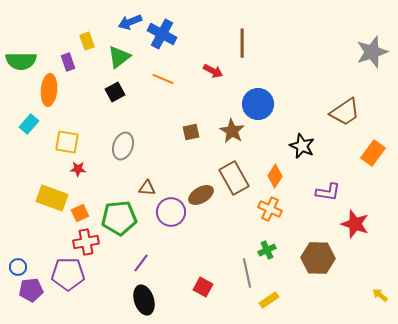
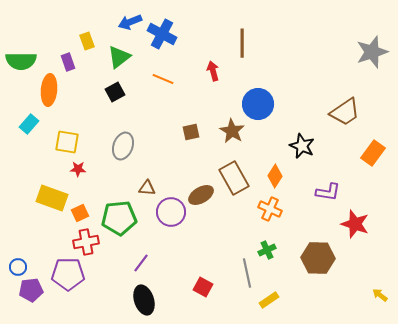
red arrow at (213, 71): rotated 132 degrees counterclockwise
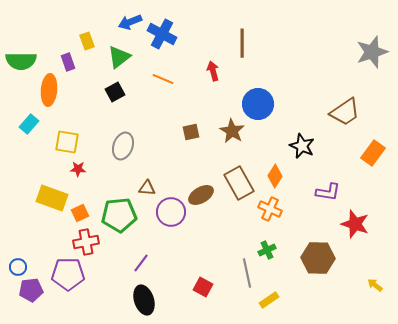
brown rectangle at (234, 178): moved 5 px right, 5 px down
green pentagon at (119, 218): moved 3 px up
yellow arrow at (380, 295): moved 5 px left, 10 px up
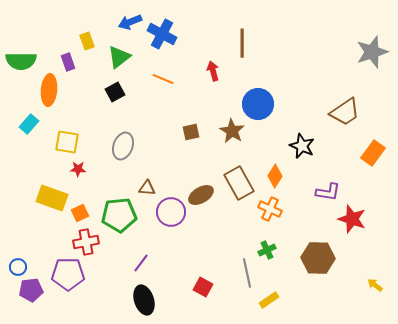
red star at (355, 224): moved 3 px left, 5 px up
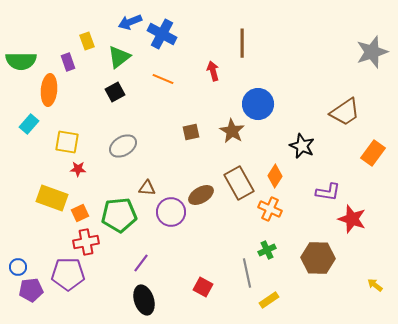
gray ellipse at (123, 146): rotated 40 degrees clockwise
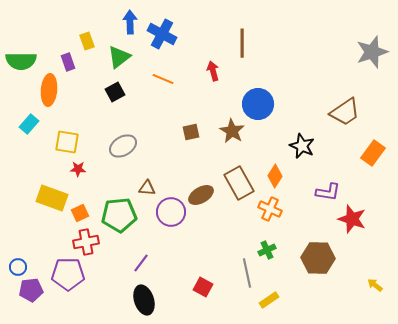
blue arrow at (130, 22): rotated 110 degrees clockwise
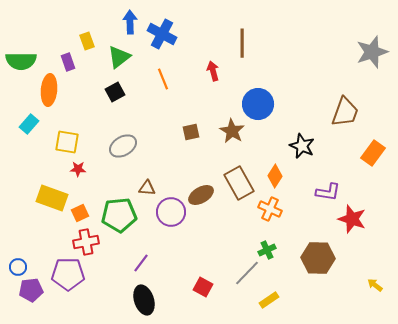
orange line at (163, 79): rotated 45 degrees clockwise
brown trapezoid at (345, 112): rotated 36 degrees counterclockwise
gray line at (247, 273): rotated 56 degrees clockwise
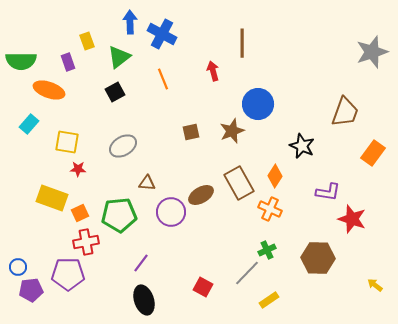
orange ellipse at (49, 90): rotated 76 degrees counterclockwise
brown star at (232, 131): rotated 20 degrees clockwise
brown triangle at (147, 188): moved 5 px up
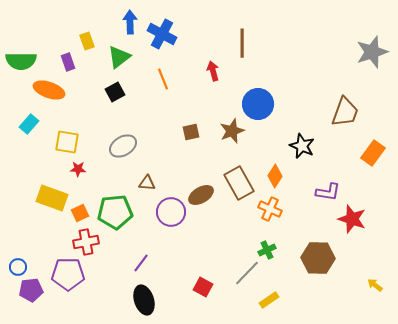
green pentagon at (119, 215): moved 4 px left, 3 px up
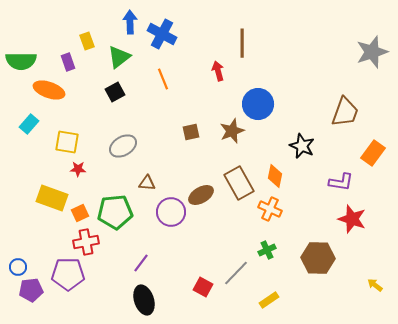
red arrow at (213, 71): moved 5 px right
orange diamond at (275, 176): rotated 20 degrees counterclockwise
purple L-shape at (328, 192): moved 13 px right, 10 px up
gray line at (247, 273): moved 11 px left
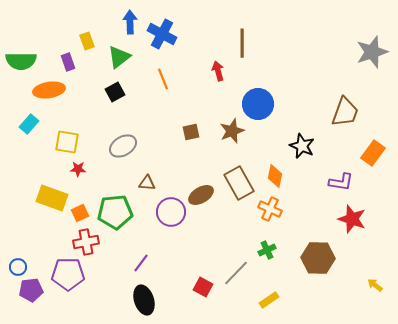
orange ellipse at (49, 90): rotated 28 degrees counterclockwise
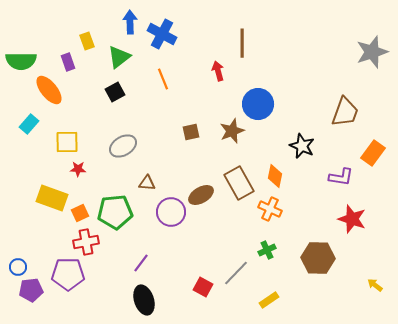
orange ellipse at (49, 90): rotated 60 degrees clockwise
yellow square at (67, 142): rotated 10 degrees counterclockwise
purple L-shape at (341, 182): moved 5 px up
